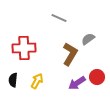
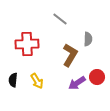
gray line: moved 1 px right, 1 px down; rotated 14 degrees clockwise
gray semicircle: rotated 128 degrees clockwise
red cross: moved 3 px right, 4 px up
brown L-shape: moved 1 px down
yellow arrow: rotated 119 degrees clockwise
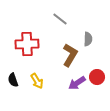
black semicircle: rotated 24 degrees counterclockwise
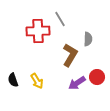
gray line: rotated 21 degrees clockwise
red cross: moved 11 px right, 13 px up
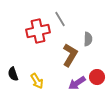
red cross: rotated 10 degrees counterclockwise
black semicircle: moved 6 px up
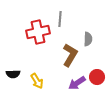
gray line: rotated 35 degrees clockwise
red cross: moved 1 px down
black semicircle: rotated 72 degrees counterclockwise
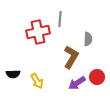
brown L-shape: moved 1 px right, 2 px down
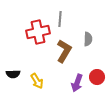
brown L-shape: moved 7 px left, 6 px up
purple arrow: rotated 36 degrees counterclockwise
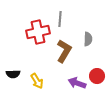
red circle: moved 1 px up
purple arrow: rotated 90 degrees clockwise
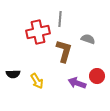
gray semicircle: rotated 72 degrees counterclockwise
brown L-shape: rotated 15 degrees counterclockwise
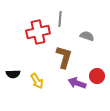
gray semicircle: moved 1 px left, 3 px up
brown L-shape: moved 6 px down
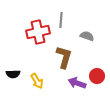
gray line: moved 1 px right, 1 px down
